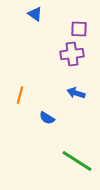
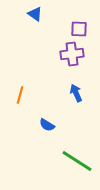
blue arrow: rotated 48 degrees clockwise
blue semicircle: moved 7 px down
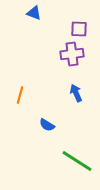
blue triangle: moved 1 px left, 1 px up; rotated 14 degrees counterclockwise
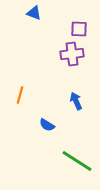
blue arrow: moved 8 px down
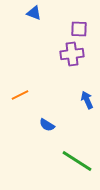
orange line: rotated 48 degrees clockwise
blue arrow: moved 11 px right, 1 px up
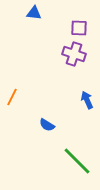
blue triangle: rotated 14 degrees counterclockwise
purple square: moved 1 px up
purple cross: moved 2 px right; rotated 25 degrees clockwise
orange line: moved 8 px left, 2 px down; rotated 36 degrees counterclockwise
green line: rotated 12 degrees clockwise
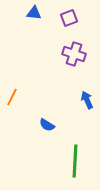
purple square: moved 10 px left, 10 px up; rotated 24 degrees counterclockwise
green line: moved 2 px left; rotated 48 degrees clockwise
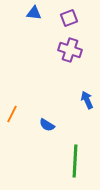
purple cross: moved 4 px left, 4 px up
orange line: moved 17 px down
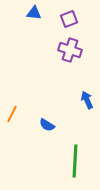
purple square: moved 1 px down
